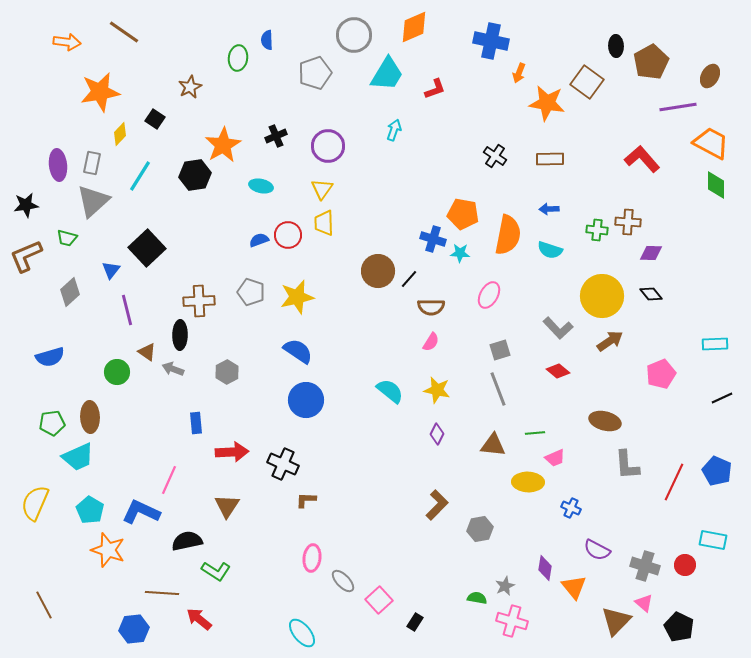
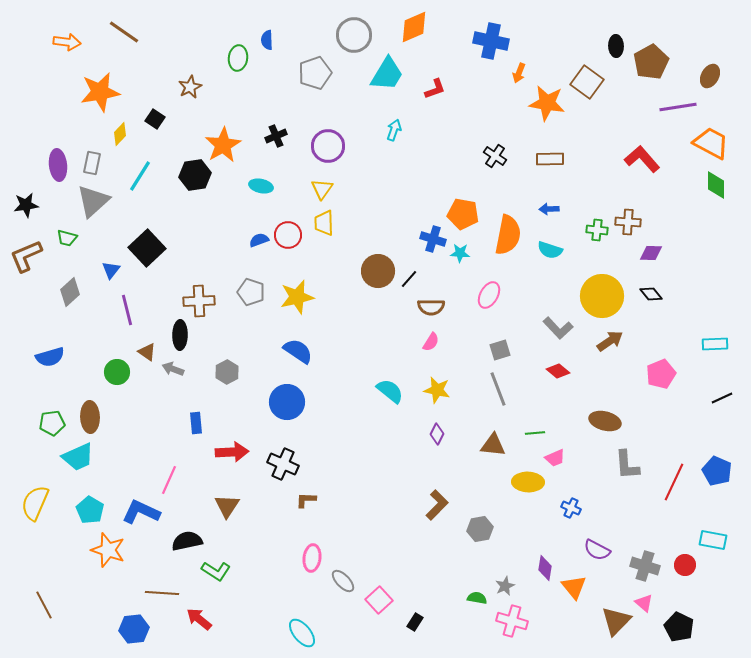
blue circle at (306, 400): moved 19 px left, 2 px down
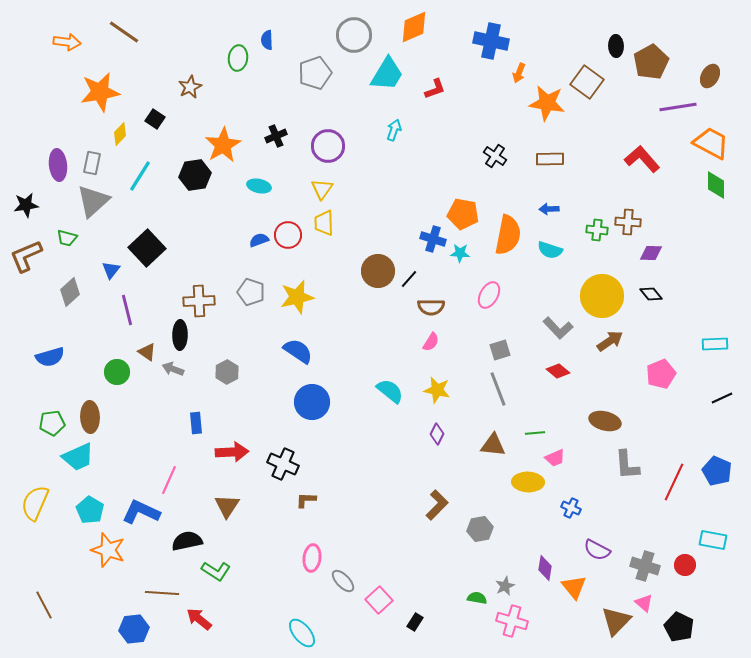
cyan ellipse at (261, 186): moved 2 px left
blue circle at (287, 402): moved 25 px right
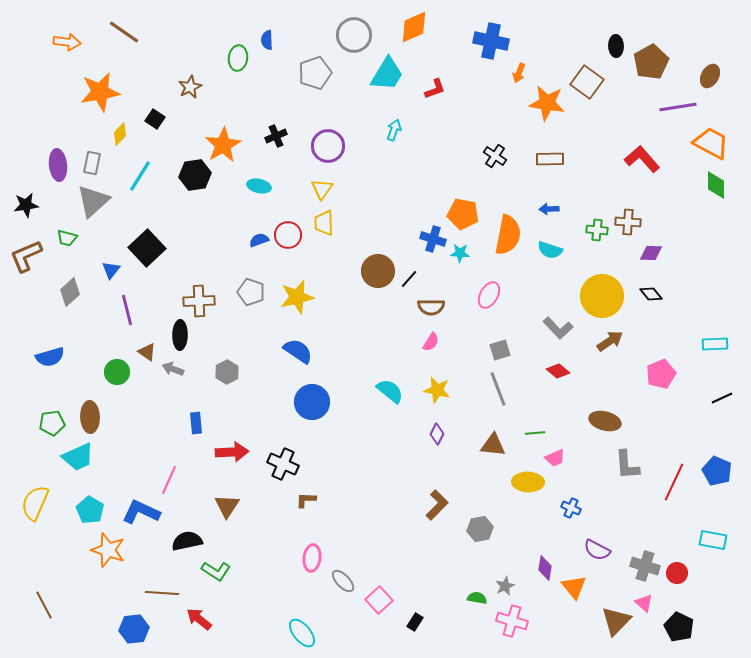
red circle at (685, 565): moved 8 px left, 8 px down
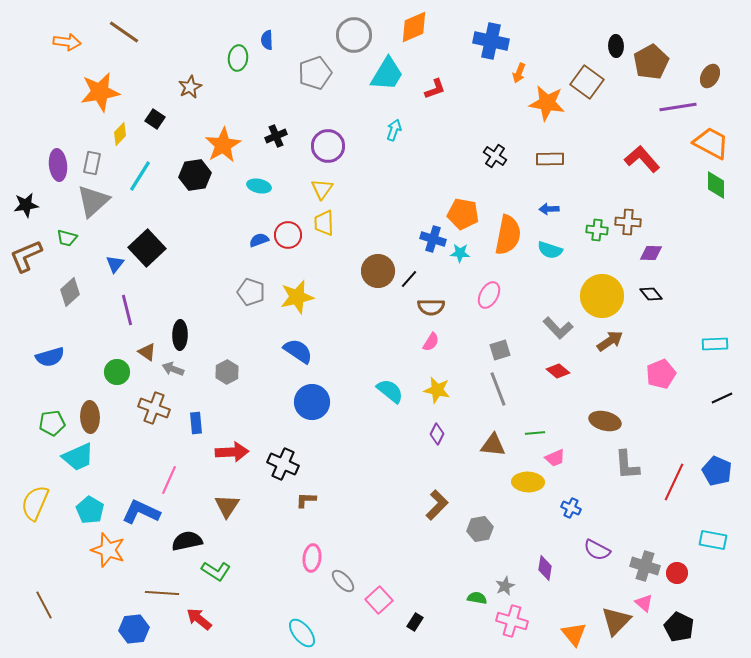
blue triangle at (111, 270): moved 4 px right, 6 px up
brown cross at (199, 301): moved 45 px left, 107 px down; rotated 24 degrees clockwise
orange triangle at (574, 587): moved 47 px down
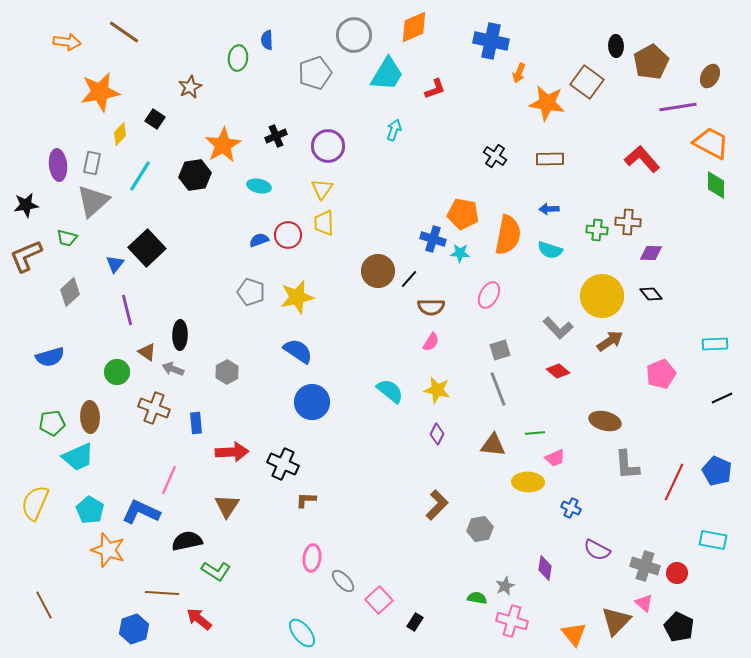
blue hexagon at (134, 629): rotated 12 degrees counterclockwise
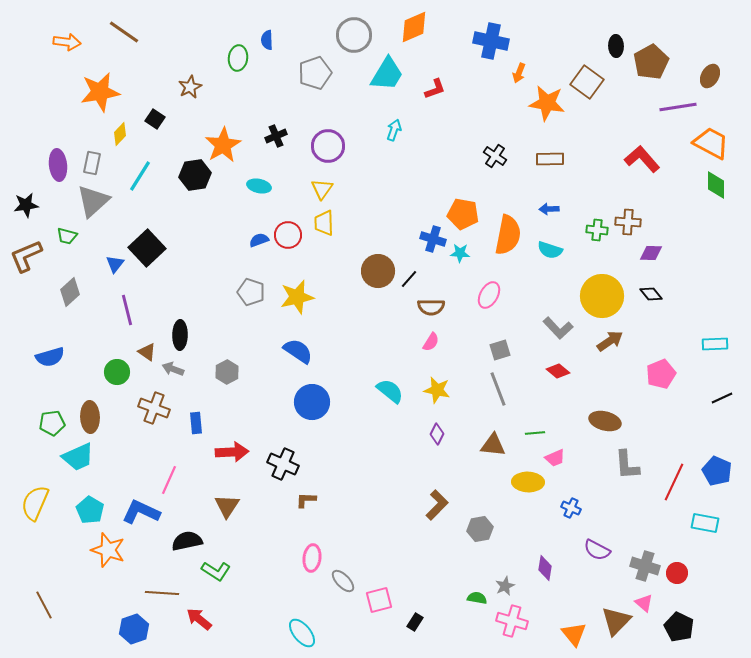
green trapezoid at (67, 238): moved 2 px up
cyan rectangle at (713, 540): moved 8 px left, 17 px up
pink square at (379, 600): rotated 28 degrees clockwise
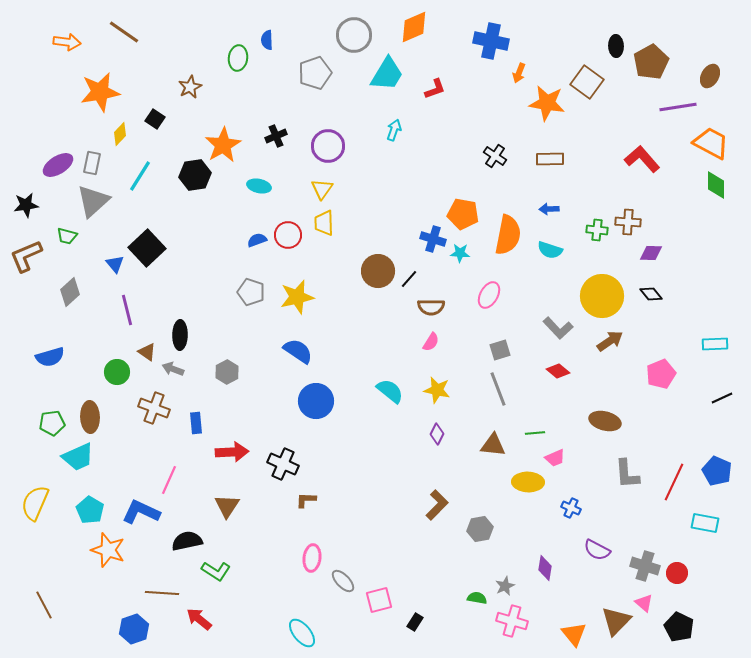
purple ellipse at (58, 165): rotated 64 degrees clockwise
blue semicircle at (259, 240): moved 2 px left
blue triangle at (115, 264): rotated 18 degrees counterclockwise
blue circle at (312, 402): moved 4 px right, 1 px up
gray L-shape at (627, 465): moved 9 px down
